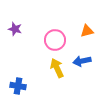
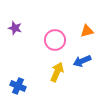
purple star: moved 1 px up
blue arrow: rotated 12 degrees counterclockwise
yellow arrow: moved 4 px down; rotated 48 degrees clockwise
blue cross: rotated 14 degrees clockwise
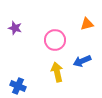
orange triangle: moved 7 px up
yellow arrow: rotated 36 degrees counterclockwise
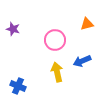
purple star: moved 2 px left, 1 px down
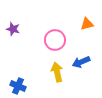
blue arrow: moved 1 px left, 1 px down
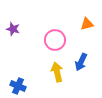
blue arrow: rotated 42 degrees counterclockwise
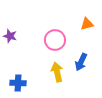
purple star: moved 3 px left, 7 px down
blue cross: moved 3 px up; rotated 21 degrees counterclockwise
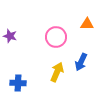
orange triangle: rotated 16 degrees clockwise
pink circle: moved 1 px right, 3 px up
yellow arrow: rotated 36 degrees clockwise
